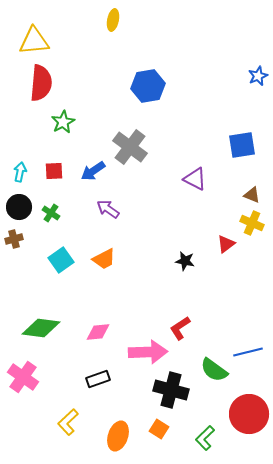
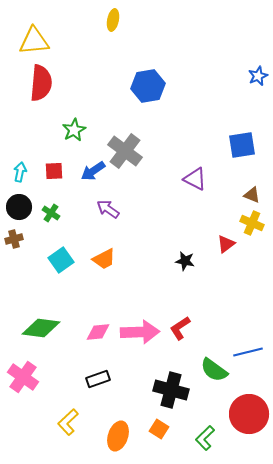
green star: moved 11 px right, 8 px down
gray cross: moved 5 px left, 4 px down
pink arrow: moved 8 px left, 20 px up
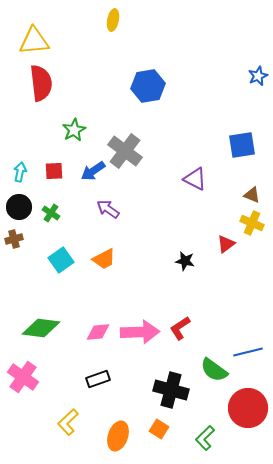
red semicircle: rotated 12 degrees counterclockwise
red circle: moved 1 px left, 6 px up
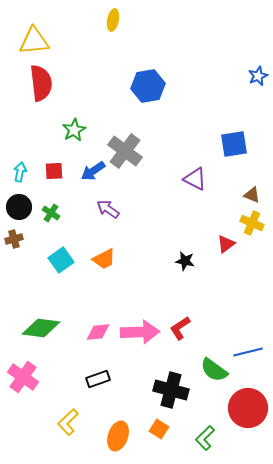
blue square: moved 8 px left, 1 px up
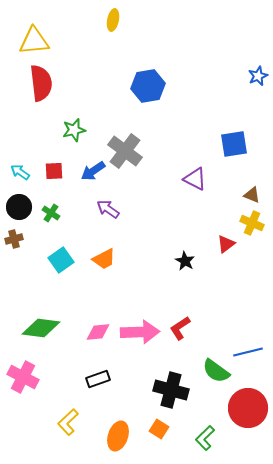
green star: rotated 15 degrees clockwise
cyan arrow: rotated 66 degrees counterclockwise
black star: rotated 18 degrees clockwise
green semicircle: moved 2 px right, 1 px down
pink cross: rotated 8 degrees counterclockwise
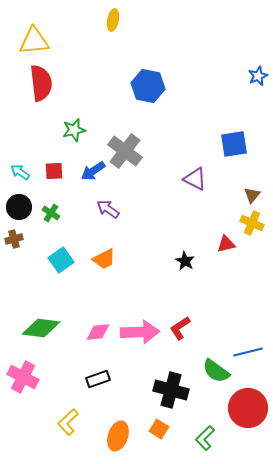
blue hexagon: rotated 20 degrees clockwise
brown triangle: rotated 48 degrees clockwise
red triangle: rotated 24 degrees clockwise
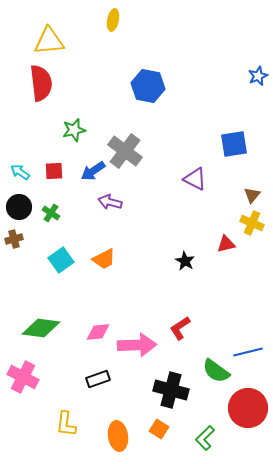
yellow triangle: moved 15 px right
purple arrow: moved 2 px right, 7 px up; rotated 20 degrees counterclockwise
pink arrow: moved 3 px left, 13 px down
yellow L-shape: moved 2 px left, 2 px down; rotated 40 degrees counterclockwise
orange ellipse: rotated 28 degrees counterclockwise
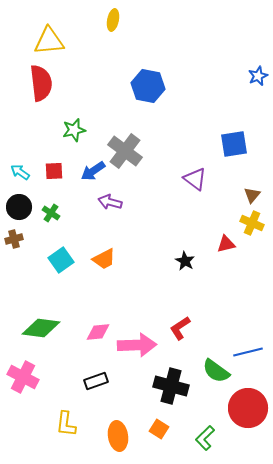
purple triangle: rotated 10 degrees clockwise
black rectangle: moved 2 px left, 2 px down
black cross: moved 4 px up
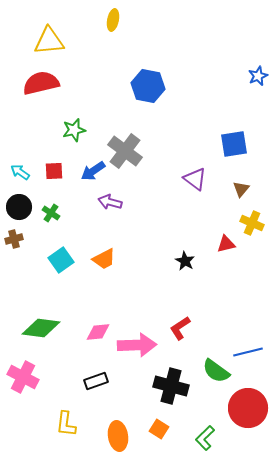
red semicircle: rotated 96 degrees counterclockwise
brown triangle: moved 11 px left, 6 px up
